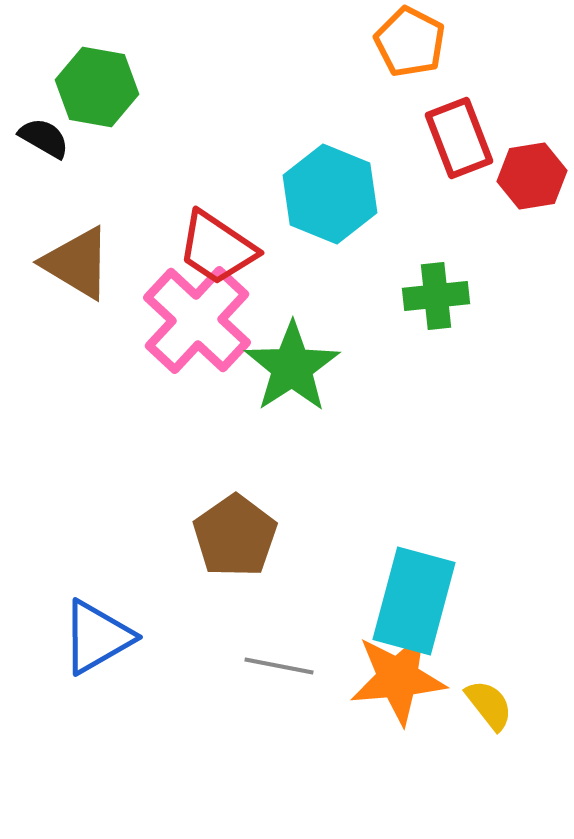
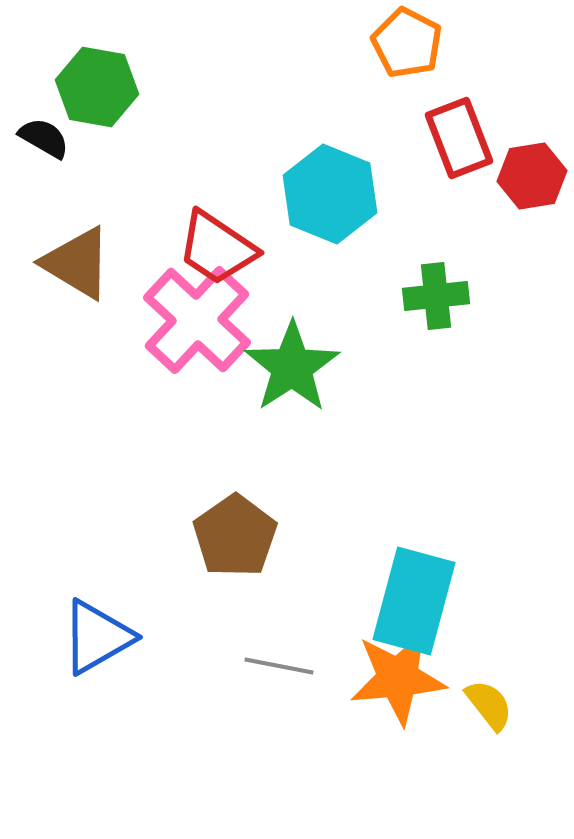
orange pentagon: moved 3 px left, 1 px down
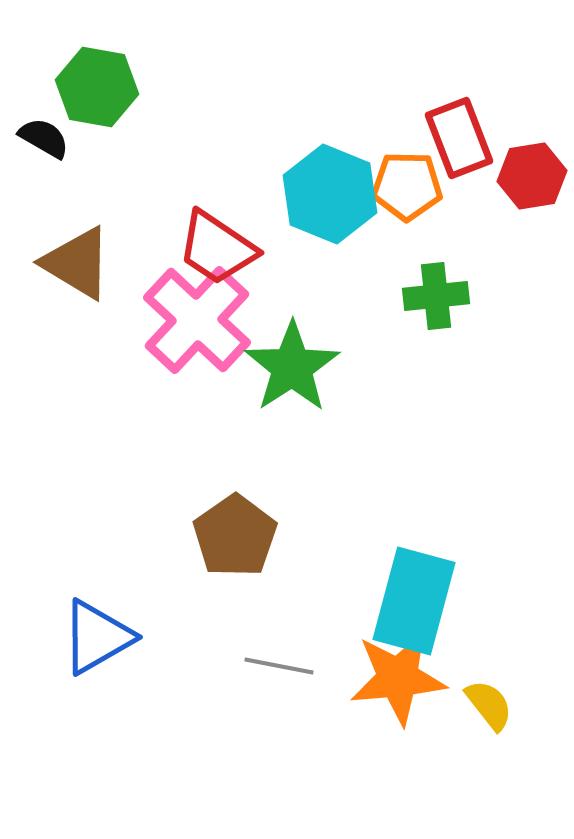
orange pentagon: moved 143 px down; rotated 26 degrees counterclockwise
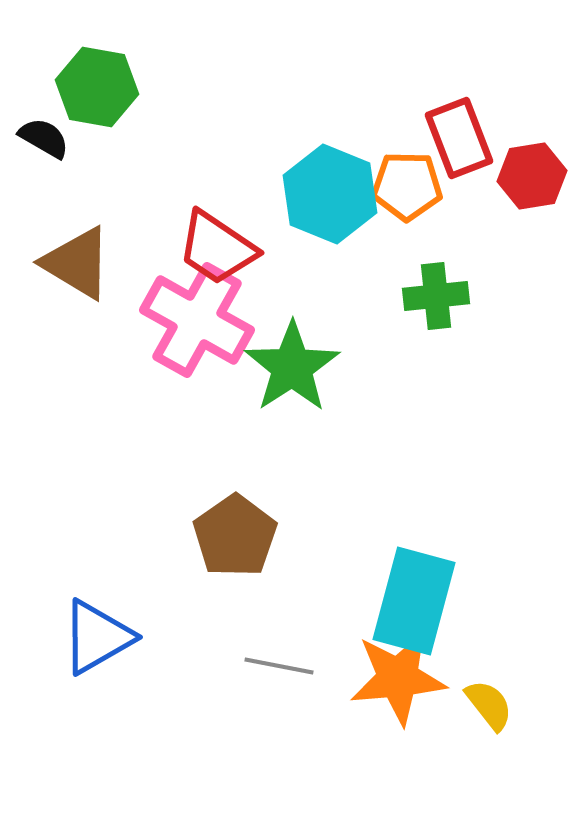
pink cross: rotated 14 degrees counterclockwise
